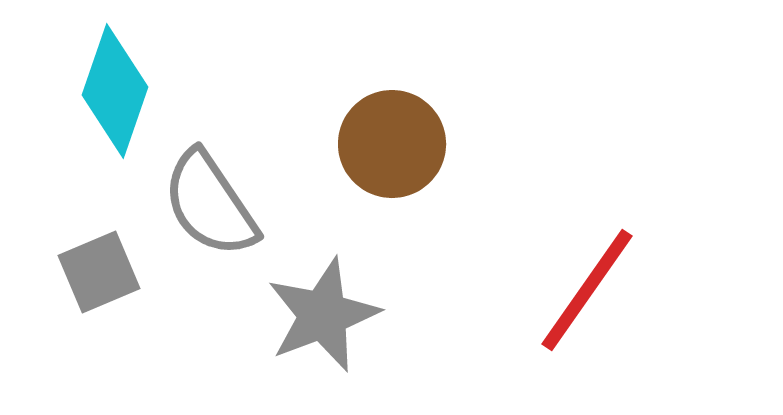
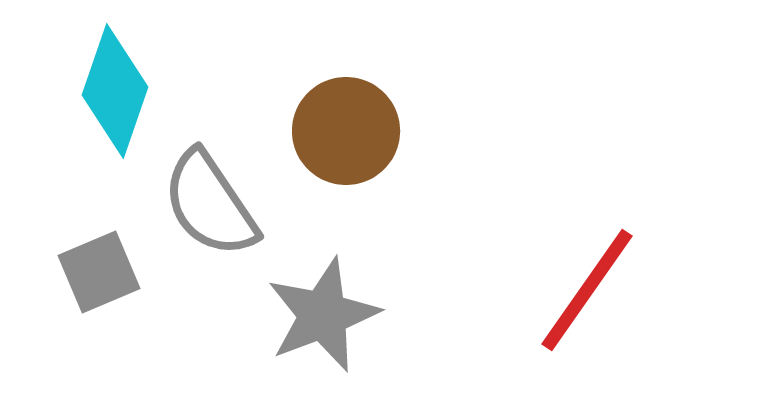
brown circle: moved 46 px left, 13 px up
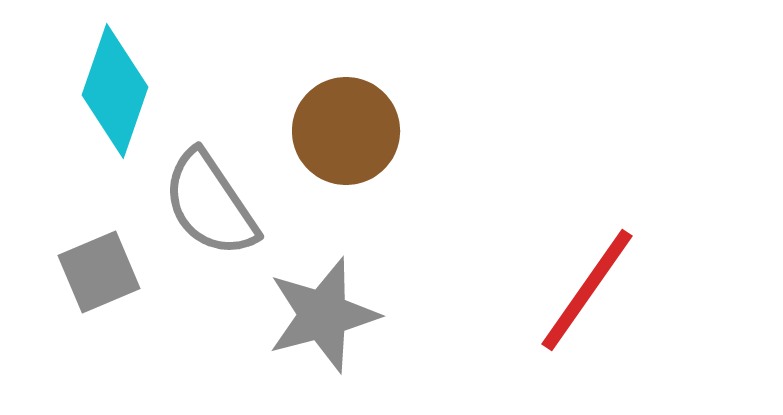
gray star: rotated 6 degrees clockwise
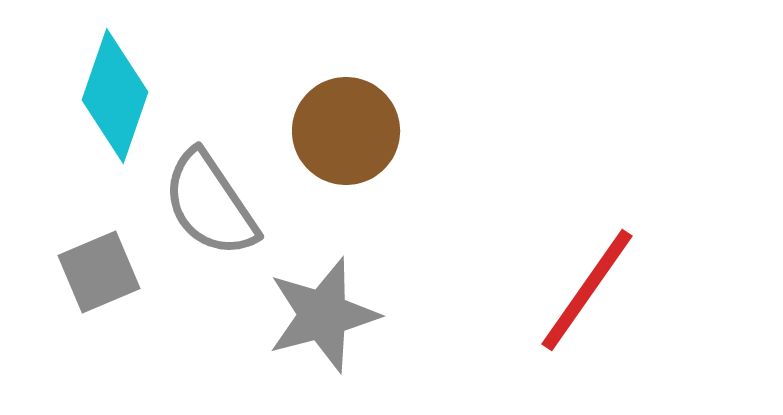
cyan diamond: moved 5 px down
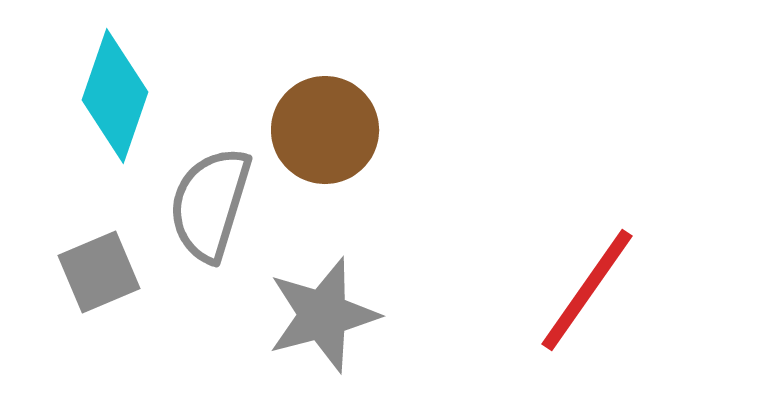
brown circle: moved 21 px left, 1 px up
gray semicircle: rotated 51 degrees clockwise
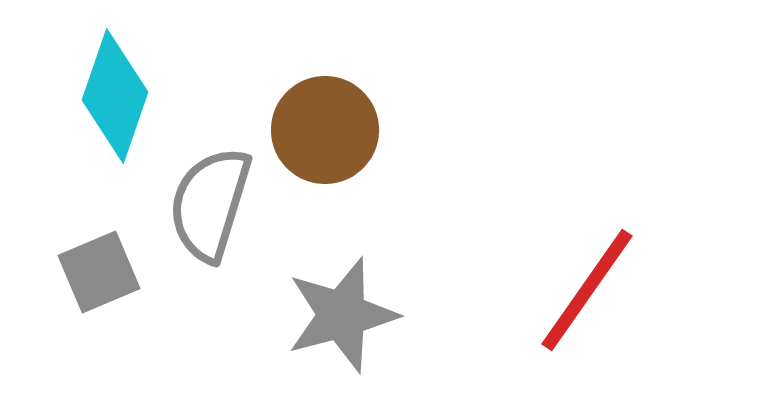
gray star: moved 19 px right
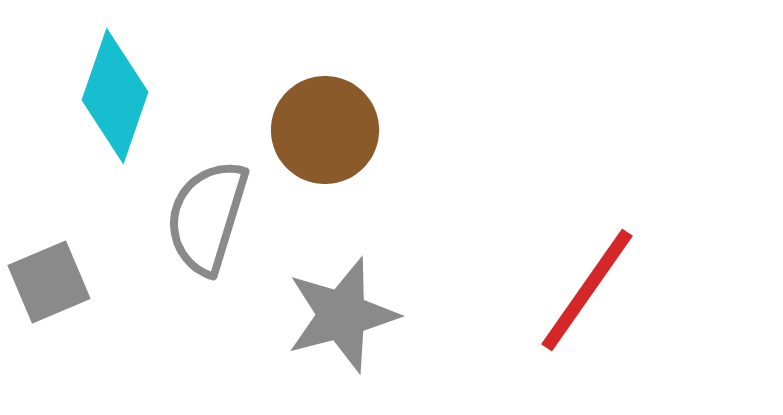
gray semicircle: moved 3 px left, 13 px down
gray square: moved 50 px left, 10 px down
